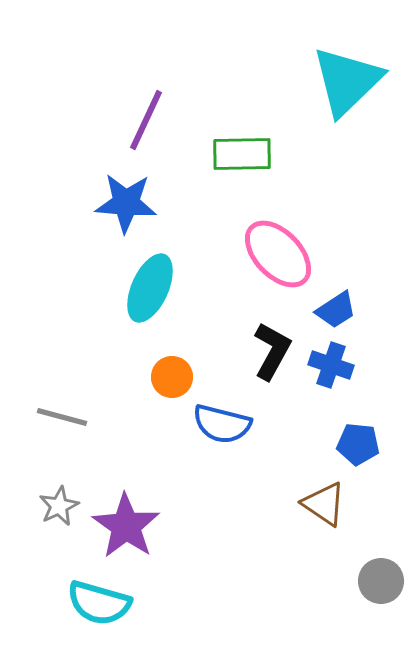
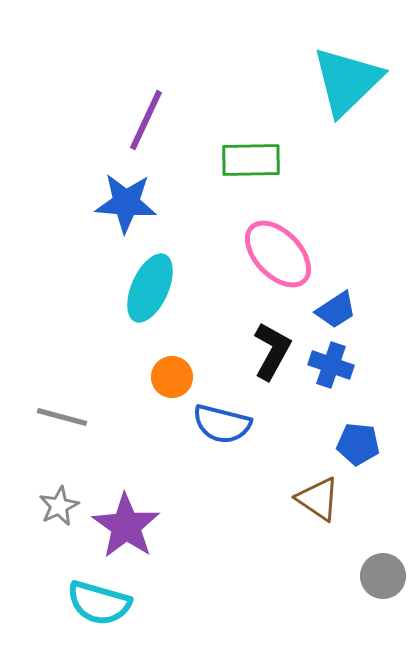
green rectangle: moved 9 px right, 6 px down
brown triangle: moved 6 px left, 5 px up
gray circle: moved 2 px right, 5 px up
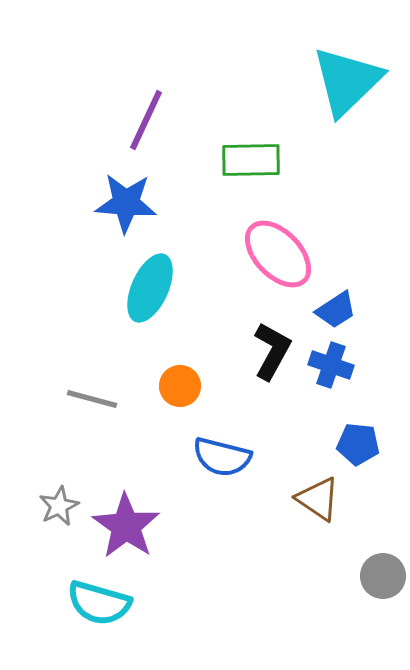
orange circle: moved 8 px right, 9 px down
gray line: moved 30 px right, 18 px up
blue semicircle: moved 33 px down
